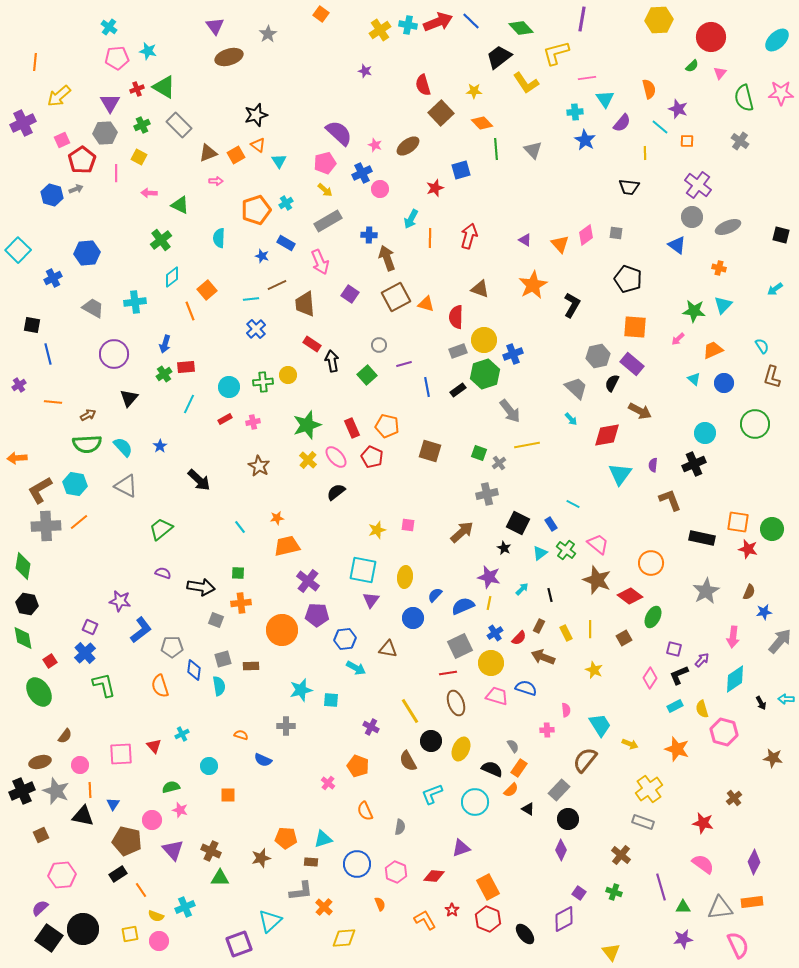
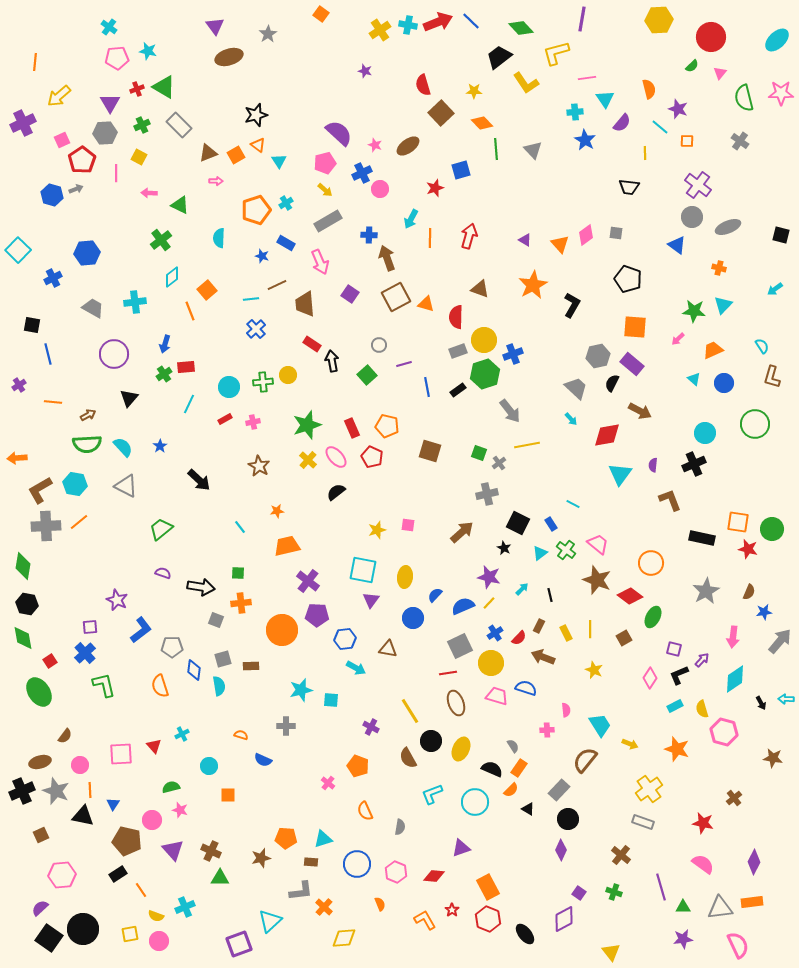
orange star at (277, 518): moved 7 px up
purple star at (120, 601): moved 3 px left, 1 px up; rotated 15 degrees clockwise
yellow line at (489, 603): rotated 32 degrees clockwise
purple square at (90, 627): rotated 28 degrees counterclockwise
brown semicircle at (408, 761): moved 3 px up
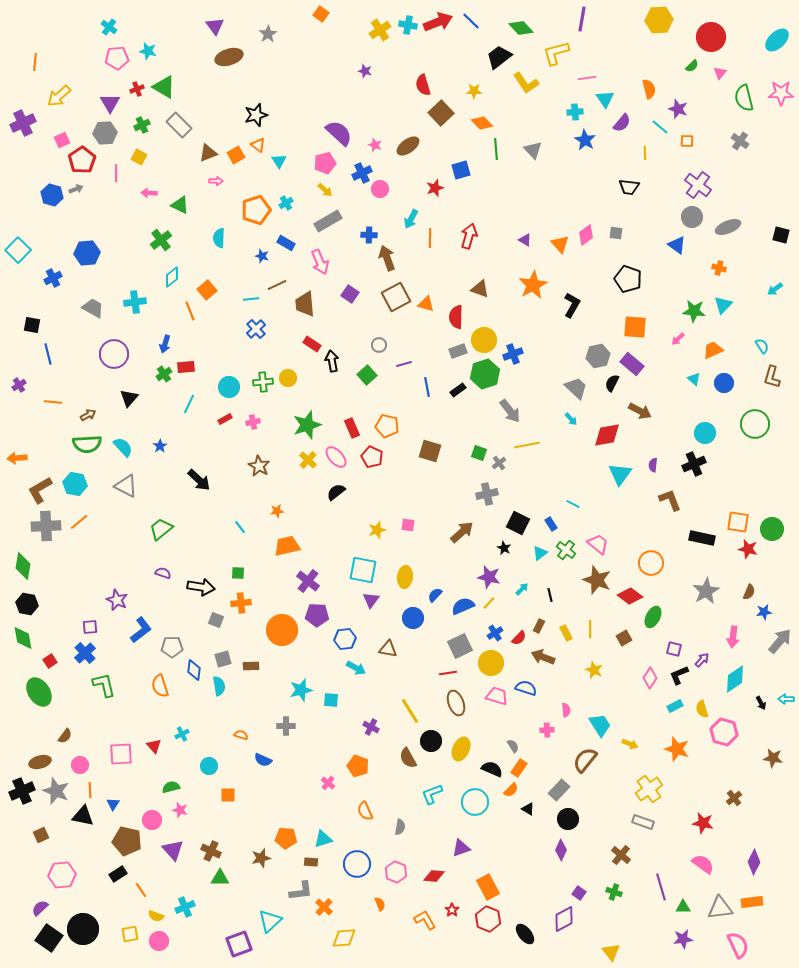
yellow circle at (288, 375): moved 3 px down
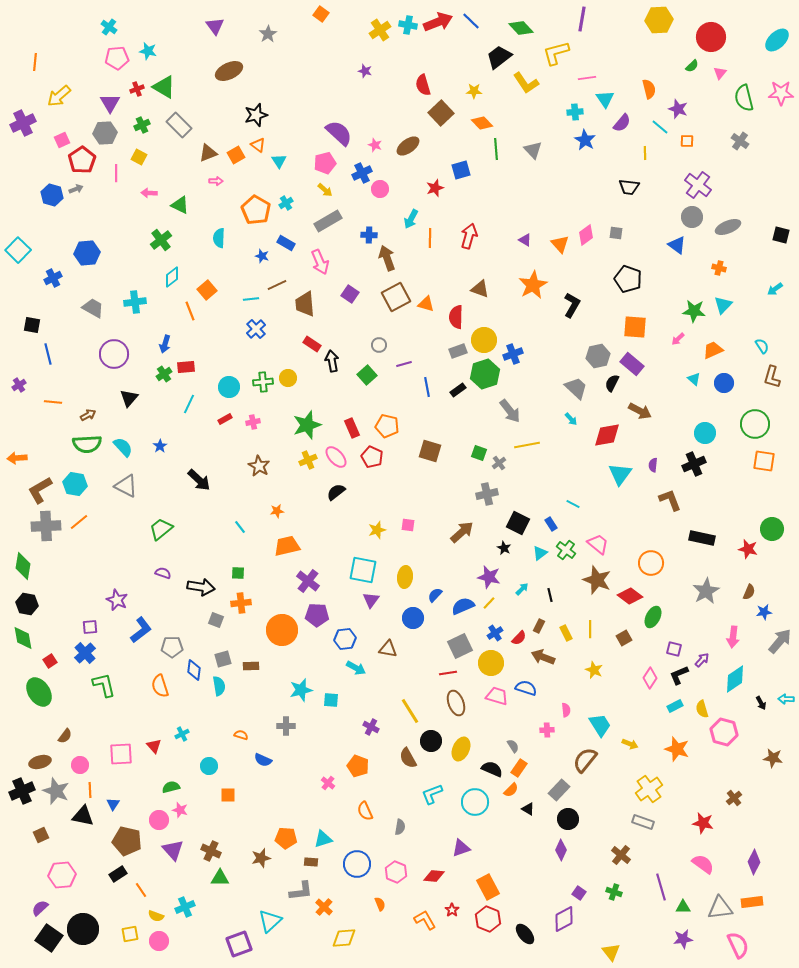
brown ellipse at (229, 57): moved 14 px down; rotated 8 degrees counterclockwise
orange pentagon at (256, 210): rotated 24 degrees counterclockwise
yellow cross at (308, 460): rotated 24 degrees clockwise
orange square at (738, 522): moved 26 px right, 61 px up
pink circle at (152, 820): moved 7 px right
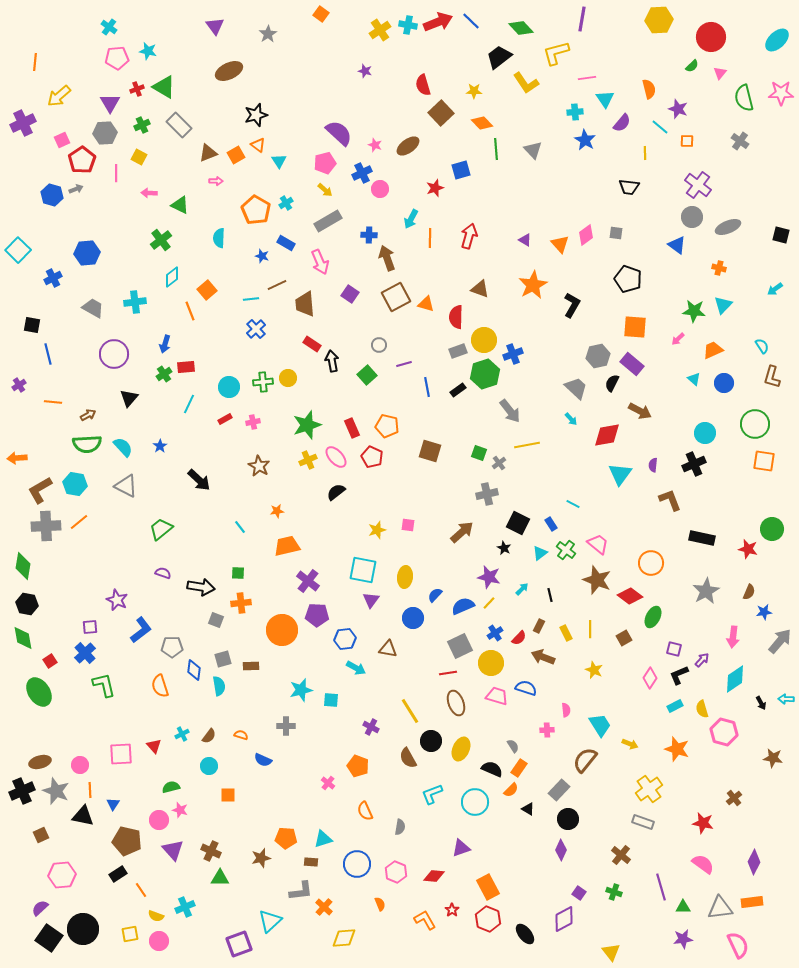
brown semicircle at (65, 736): moved 144 px right
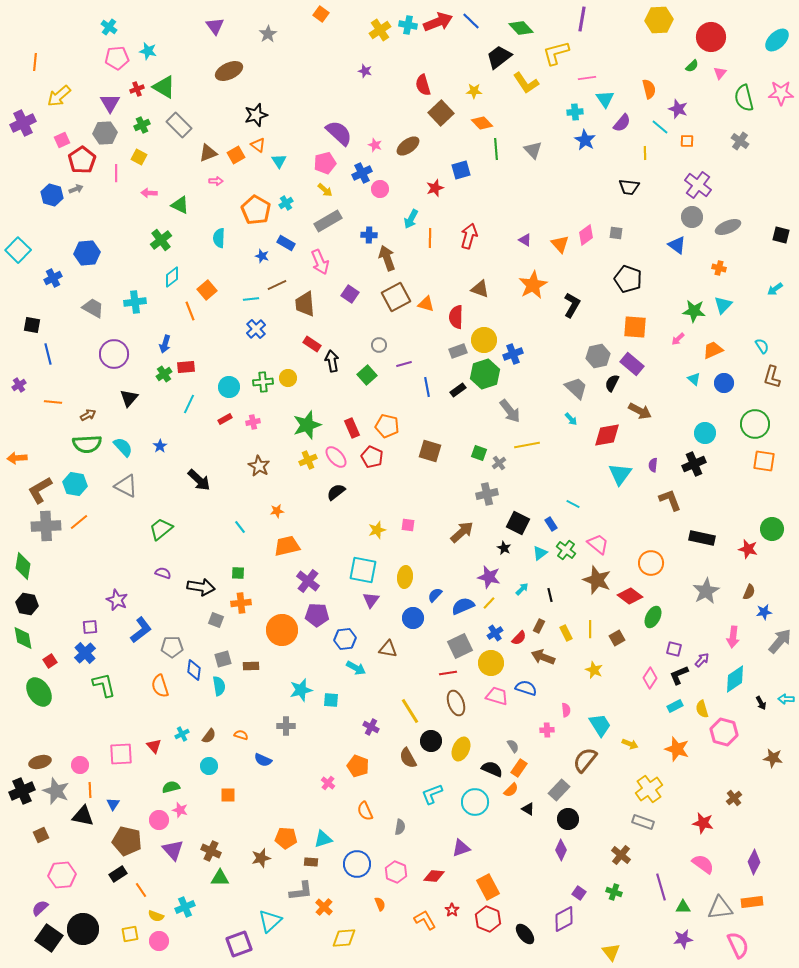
brown square at (624, 638): moved 7 px left
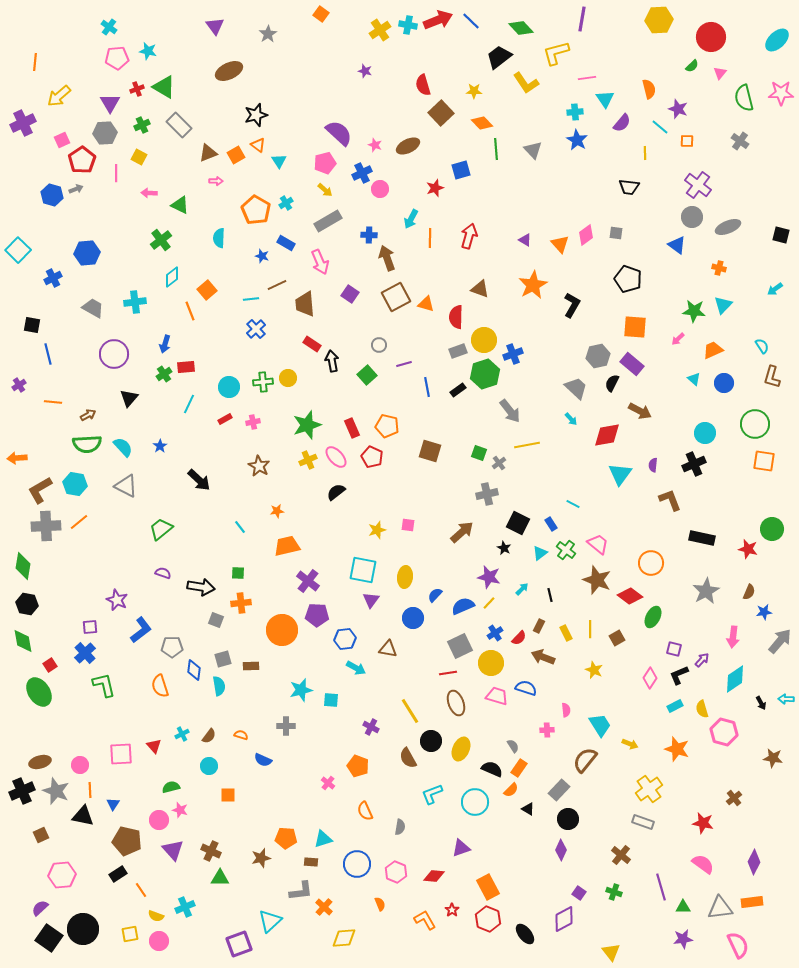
red arrow at (438, 22): moved 2 px up
blue star at (585, 140): moved 8 px left
brown ellipse at (408, 146): rotated 10 degrees clockwise
green diamond at (23, 638): moved 3 px down
red square at (50, 661): moved 4 px down
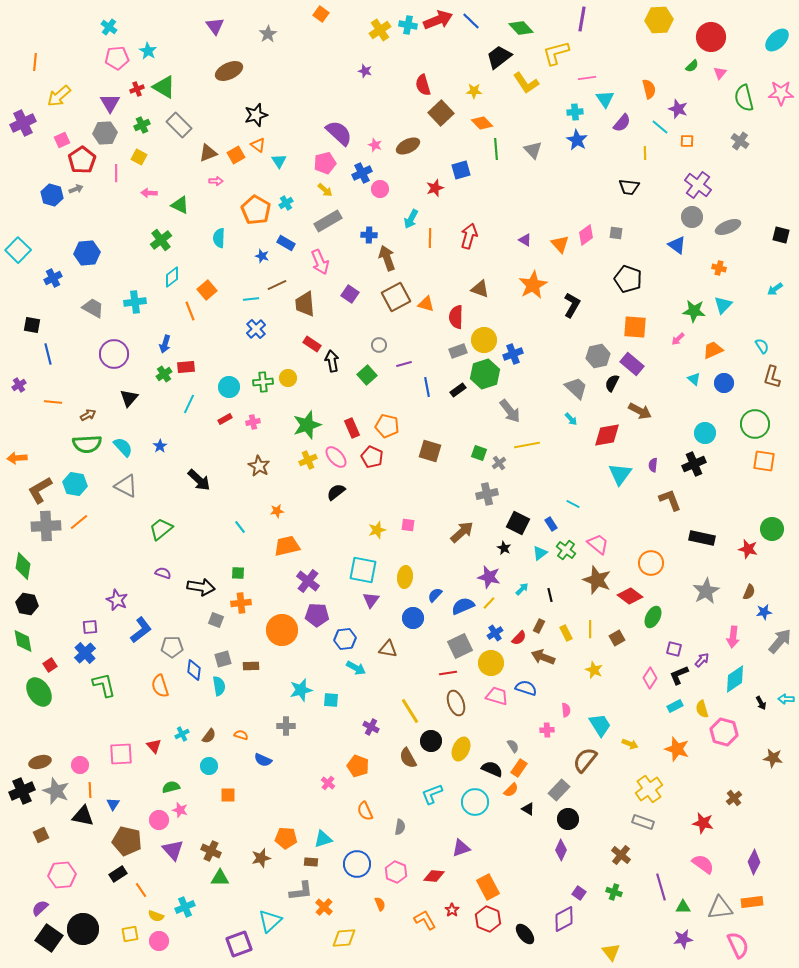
cyan star at (148, 51): rotated 18 degrees clockwise
